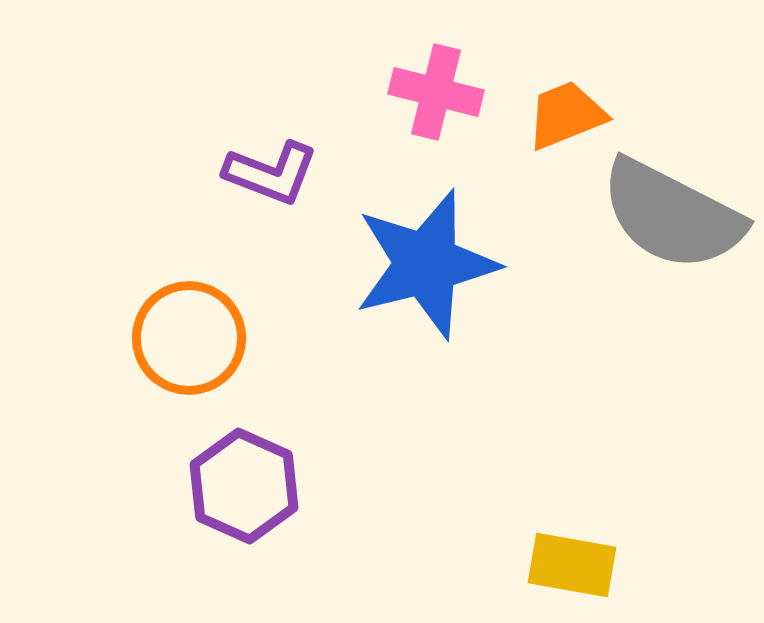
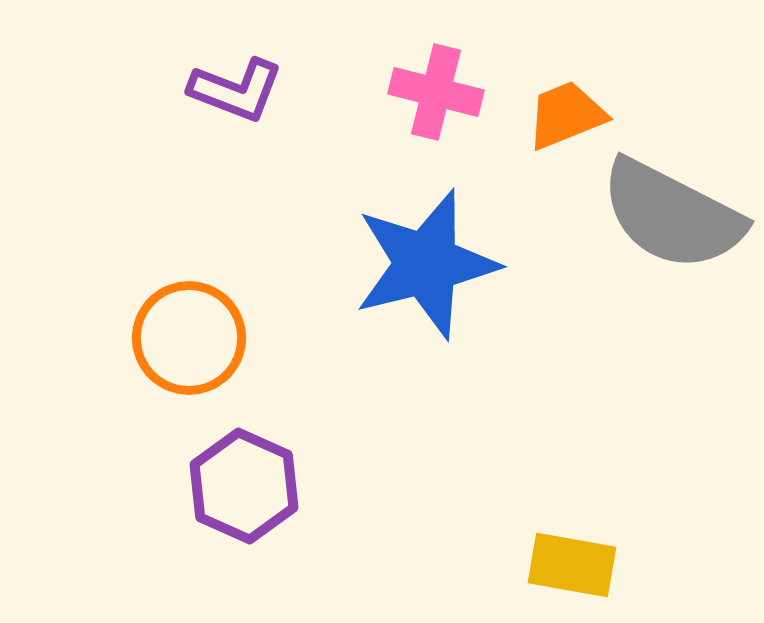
purple L-shape: moved 35 px left, 83 px up
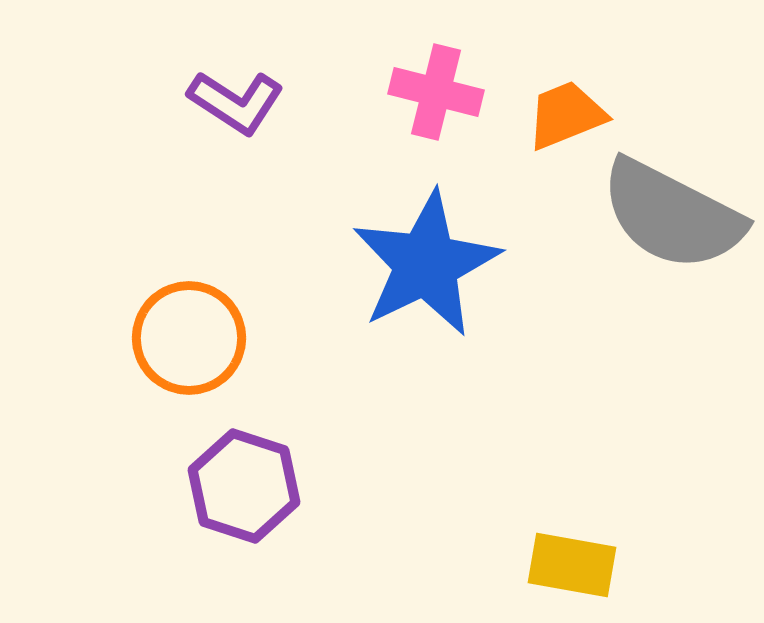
purple L-shape: moved 12 px down; rotated 12 degrees clockwise
blue star: rotated 12 degrees counterclockwise
purple hexagon: rotated 6 degrees counterclockwise
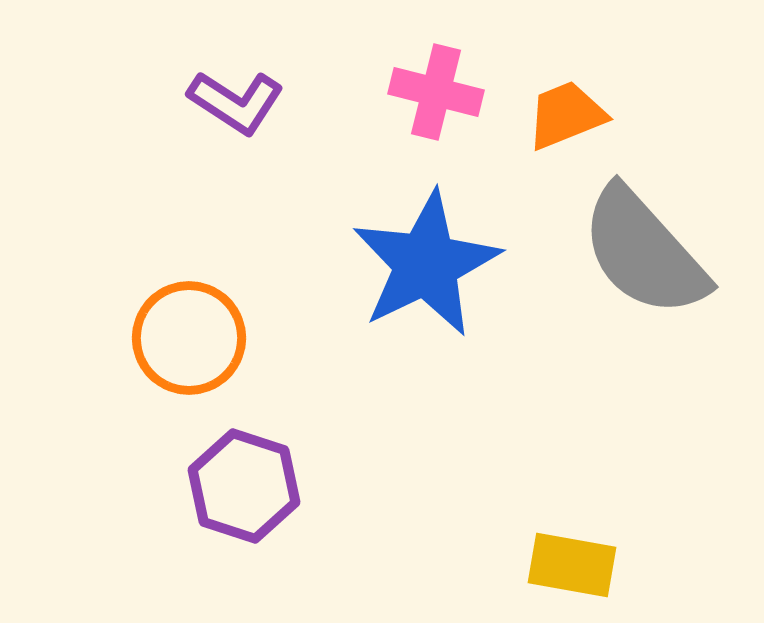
gray semicircle: moved 28 px left, 37 px down; rotated 21 degrees clockwise
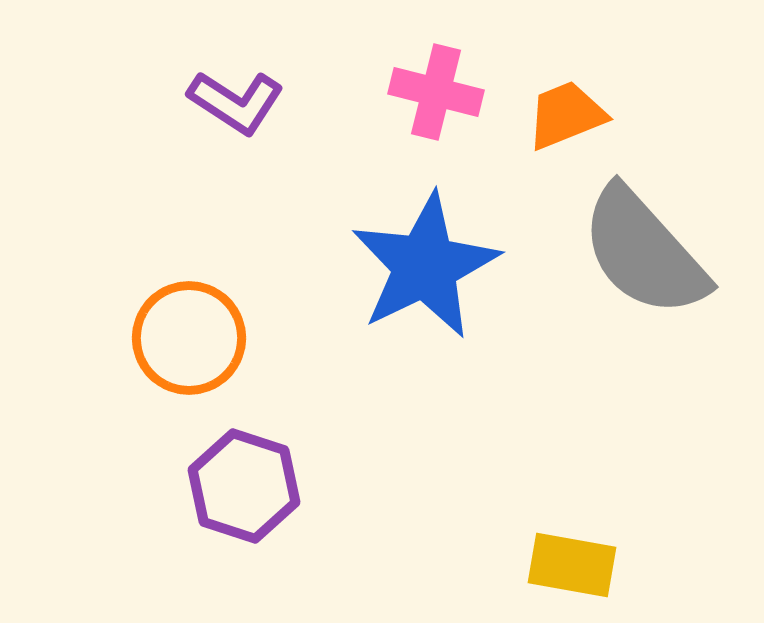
blue star: moved 1 px left, 2 px down
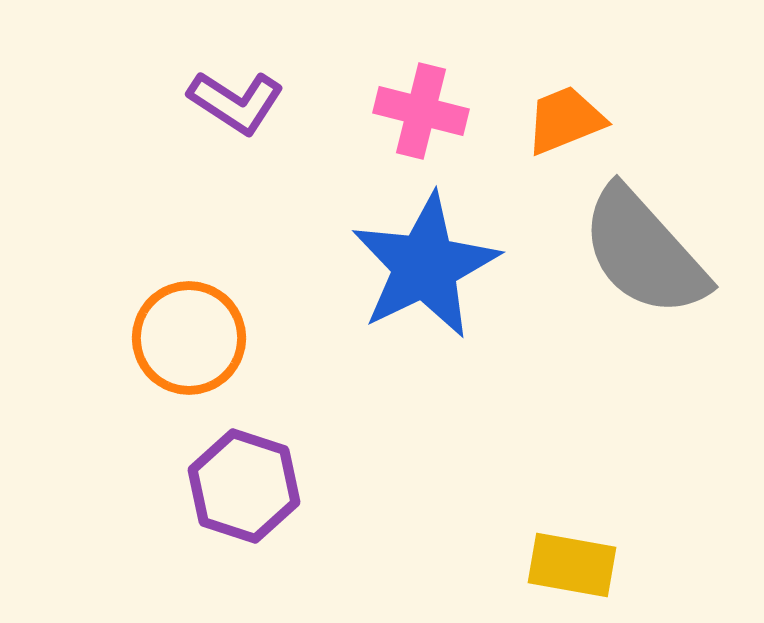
pink cross: moved 15 px left, 19 px down
orange trapezoid: moved 1 px left, 5 px down
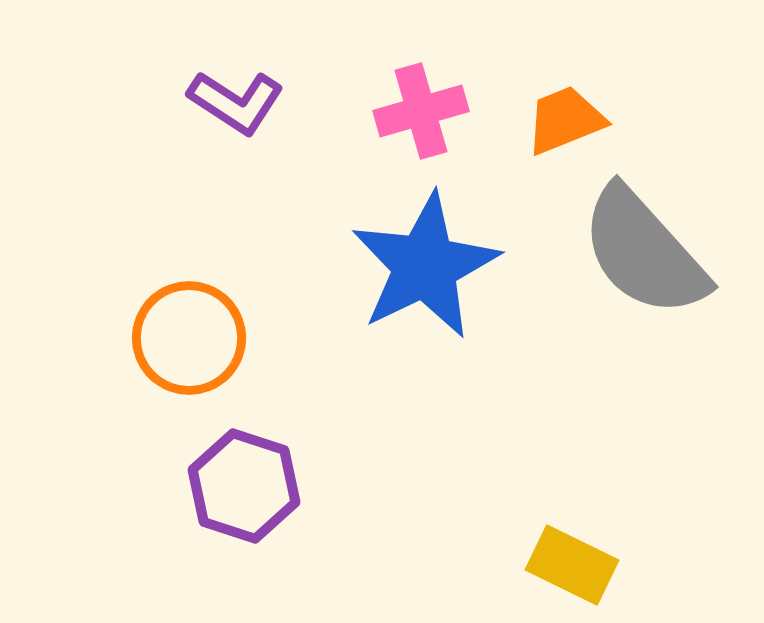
pink cross: rotated 30 degrees counterclockwise
yellow rectangle: rotated 16 degrees clockwise
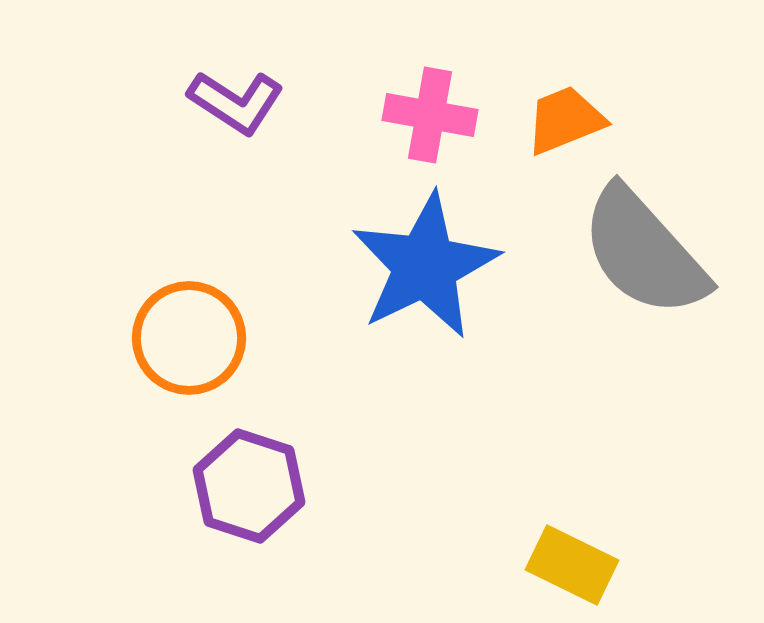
pink cross: moved 9 px right, 4 px down; rotated 26 degrees clockwise
purple hexagon: moved 5 px right
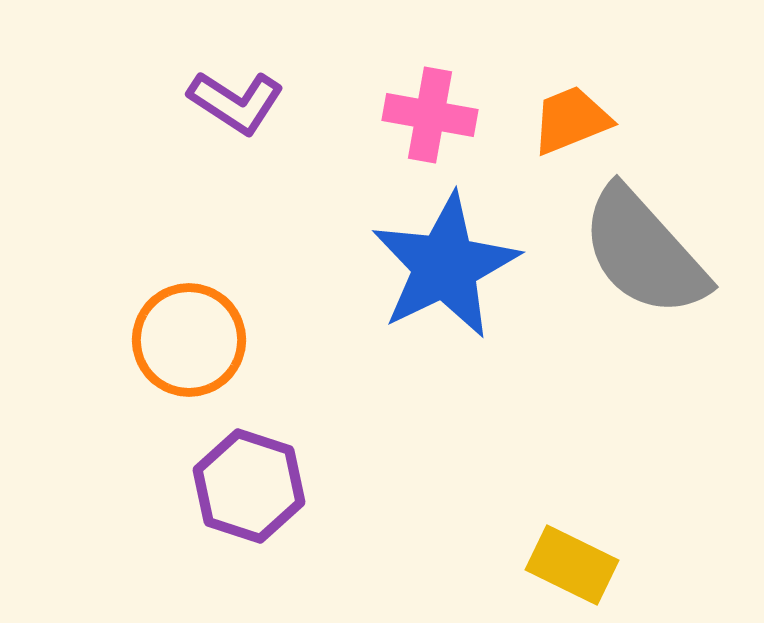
orange trapezoid: moved 6 px right
blue star: moved 20 px right
orange circle: moved 2 px down
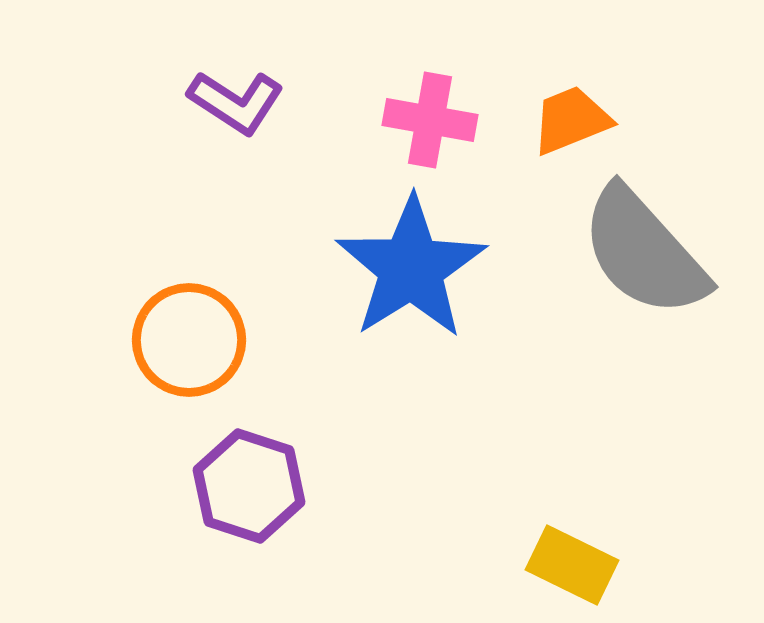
pink cross: moved 5 px down
blue star: moved 34 px left, 2 px down; rotated 6 degrees counterclockwise
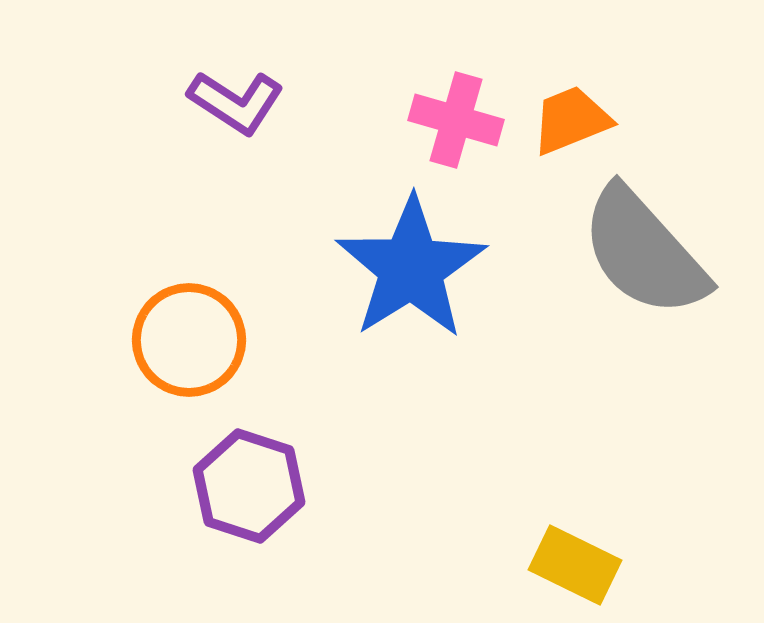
pink cross: moved 26 px right; rotated 6 degrees clockwise
yellow rectangle: moved 3 px right
